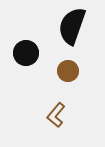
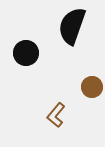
brown circle: moved 24 px right, 16 px down
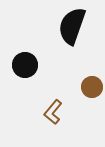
black circle: moved 1 px left, 12 px down
brown L-shape: moved 3 px left, 3 px up
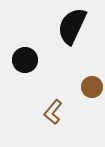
black semicircle: rotated 6 degrees clockwise
black circle: moved 5 px up
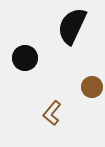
black circle: moved 2 px up
brown L-shape: moved 1 px left, 1 px down
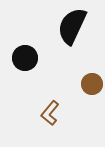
brown circle: moved 3 px up
brown L-shape: moved 2 px left
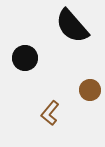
black semicircle: rotated 66 degrees counterclockwise
brown circle: moved 2 px left, 6 px down
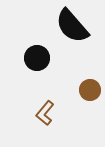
black circle: moved 12 px right
brown L-shape: moved 5 px left
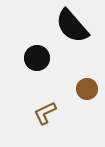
brown circle: moved 3 px left, 1 px up
brown L-shape: rotated 25 degrees clockwise
